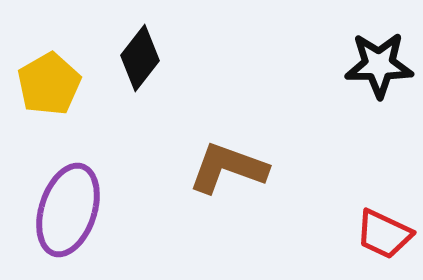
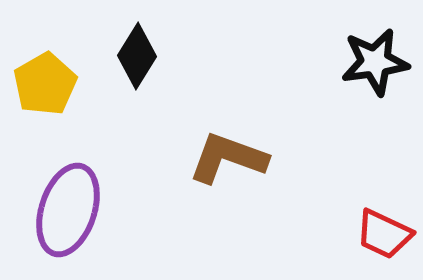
black diamond: moved 3 px left, 2 px up; rotated 6 degrees counterclockwise
black star: moved 4 px left, 3 px up; rotated 8 degrees counterclockwise
yellow pentagon: moved 4 px left
brown L-shape: moved 10 px up
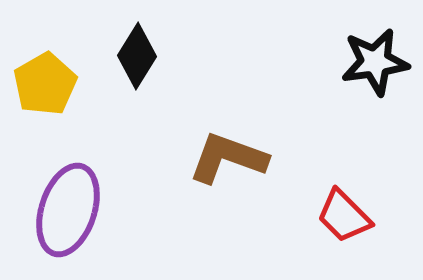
red trapezoid: moved 40 px left, 18 px up; rotated 20 degrees clockwise
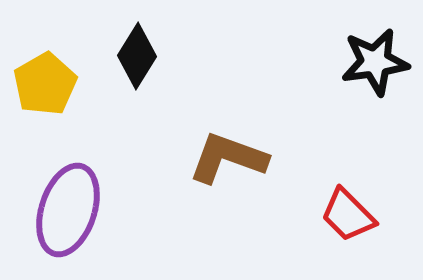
red trapezoid: moved 4 px right, 1 px up
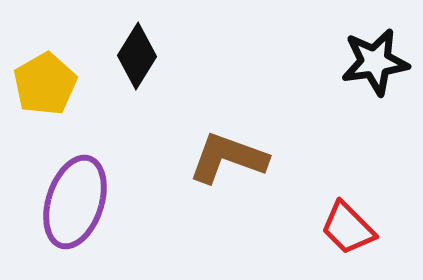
purple ellipse: moved 7 px right, 8 px up
red trapezoid: moved 13 px down
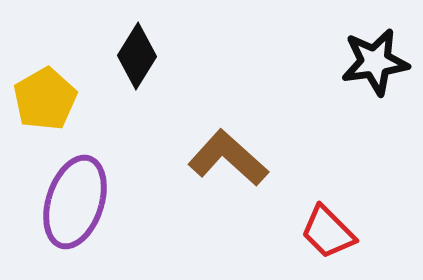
yellow pentagon: moved 15 px down
brown L-shape: rotated 22 degrees clockwise
red trapezoid: moved 20 px left, 4 px down
